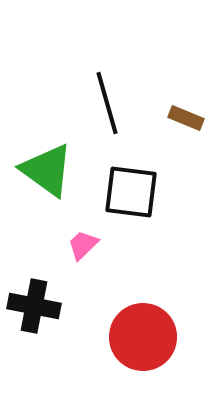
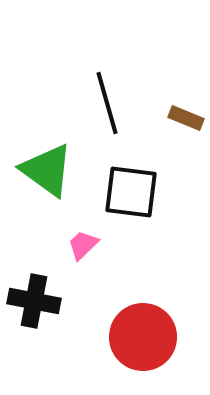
black cross: moved 5 px up
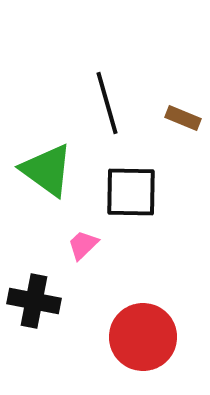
brown rectangle: moved 3 px left
black square: rotated 6 degrees counterclockwise
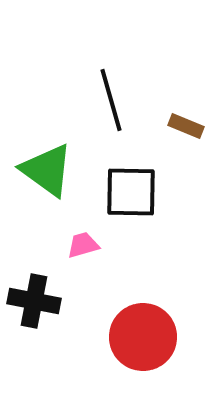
black line: moved 4 px right, 3 px up
brown rectangle: moved 3 px right, 8 px down
pink trapezoid: rotated 28 degrees clockwise
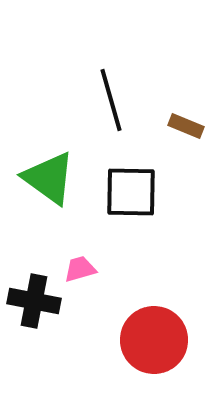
green triangle: moved 2 px right, 8 px down
pink trapezoid: moved 3 px left, 24 px down
red circle: moved 11 px right, 3 px down
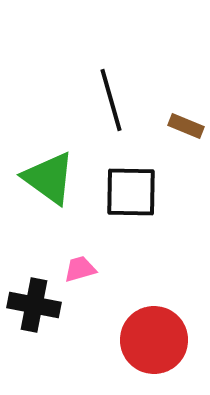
black cross: moved 4 px down
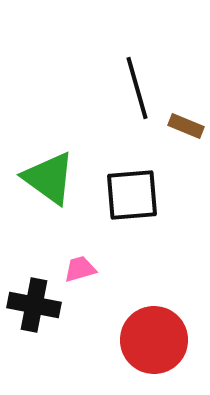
black line: moved 26 px right, 12 px up
black square: moved 1 px right, 3 px down; rotated 6 degrees counterclockwise
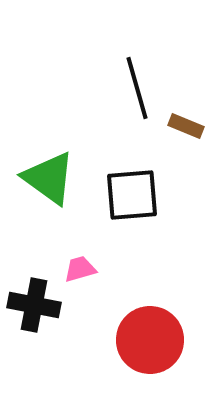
red circle: moved 4 px left
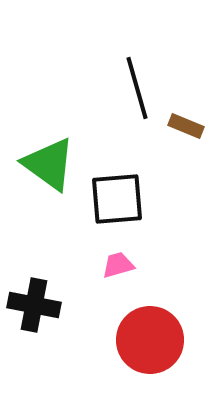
green triangle: moved 14 px up
black square: moved 15 px left, 4 px down
pink trapezoid: moved 38 px right, 4 px up
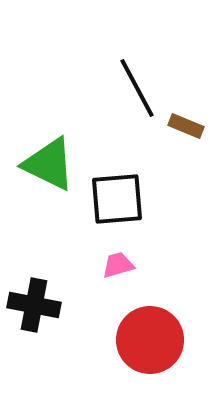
black line: rotated 12 degrees counterclockwise
green triangle: rotated 10 degrees counterclockwise
